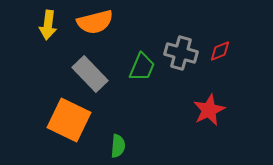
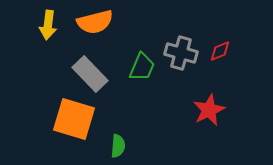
orange square: moved 5 px right, 1 px up; rotated 9 degrees counterclockwise
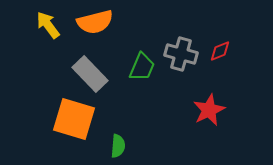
yellow arrow: rotated 136 degrees clockwise
gray cross: moved 1 px down
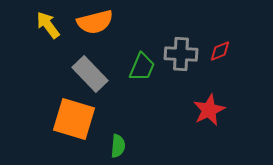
gray cross: rotated 12 degrees counterclockwise
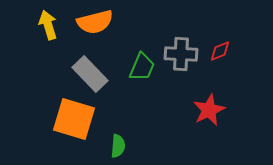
yellow arrow: rotated 20 degrees clockwise
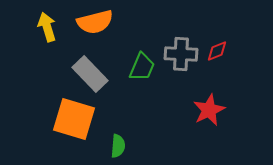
yellow arrow: moved 1 px left, 2 px down
red diamond: moved 3 px left
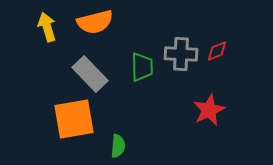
green trapezoid: rotated 24 degrees counterclockwise
orange square: rotated 27 degrees counterclockwise
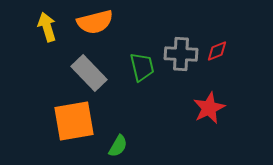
green trapezoid: rotated 12 degrees counterclockwise
gray rectangle: moved 1 px left, 1 px up
red star: moved 2 px up
orange square: moved 2 px down
green semicircle: rotated 25 degrees clockwise
